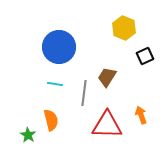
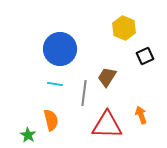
blue circle: moved 1 px right, 2 px down
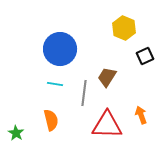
green star: moved 12 px left, 2 px up
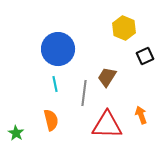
blue circle: moved 2 px left
cyan line: rotated 70 degrees clockwise
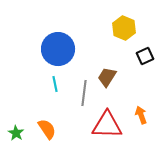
orange semicircle: moved 4 px left, 9 px down; rotated 20 degrees counterclockwise
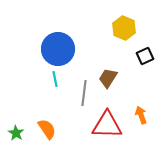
brown trapezoid: moved 1 px right, 1 px down
cyan line: moved 5 px up
